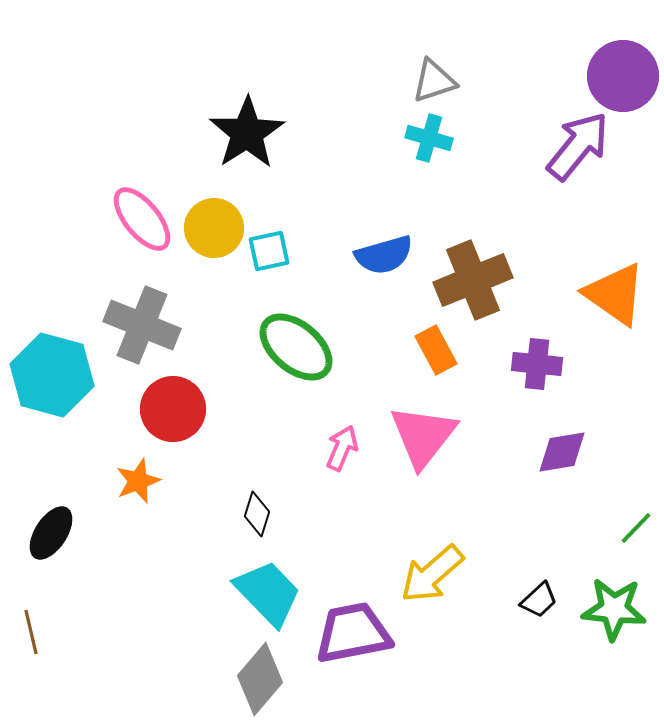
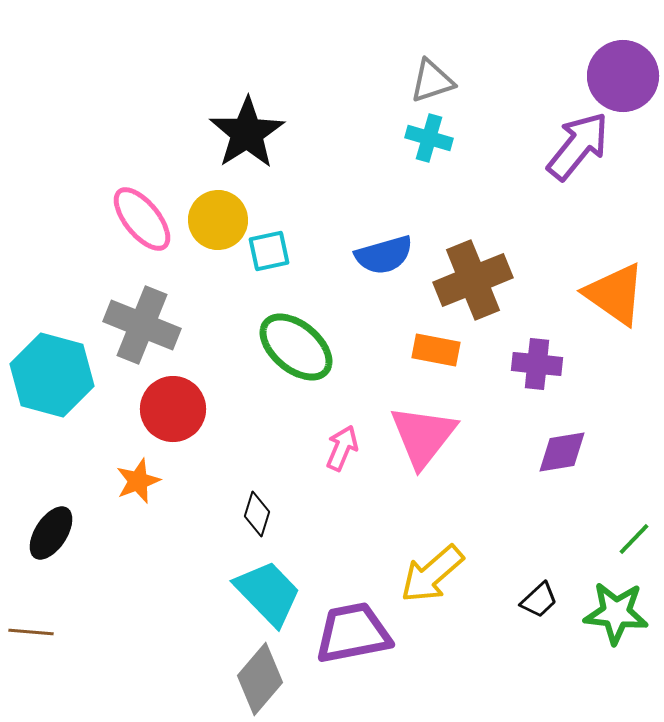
gray triangle: moved 2 px left
yellow circle: moved 4 px right, 8 px up
orange rectangle: rotated 51 degrees counterclockwise
green line: moved 2 px left, 11 px down
green star: moved 2 px right, 4 px down
brown line: rotated 72 degrees counterclockwise
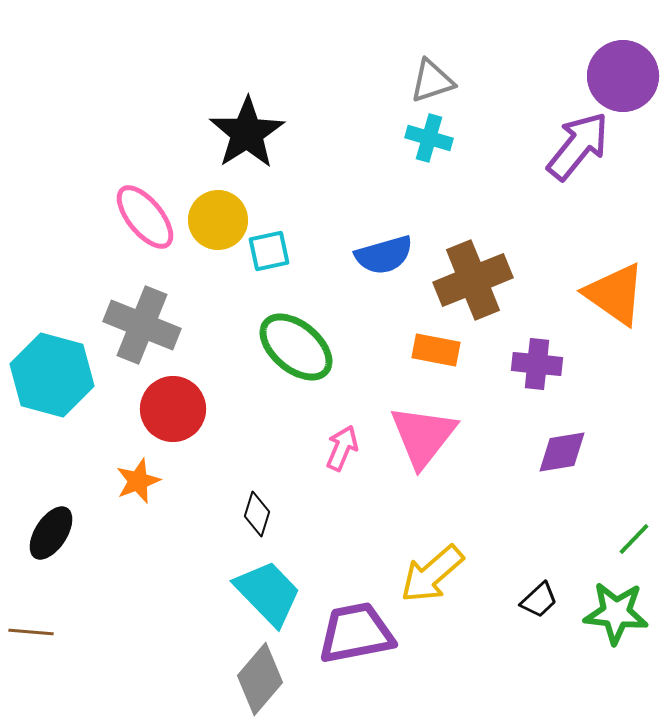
pink ellipse: moved 3 px right, 2 px up
purple trapezoid: moved 3 px right
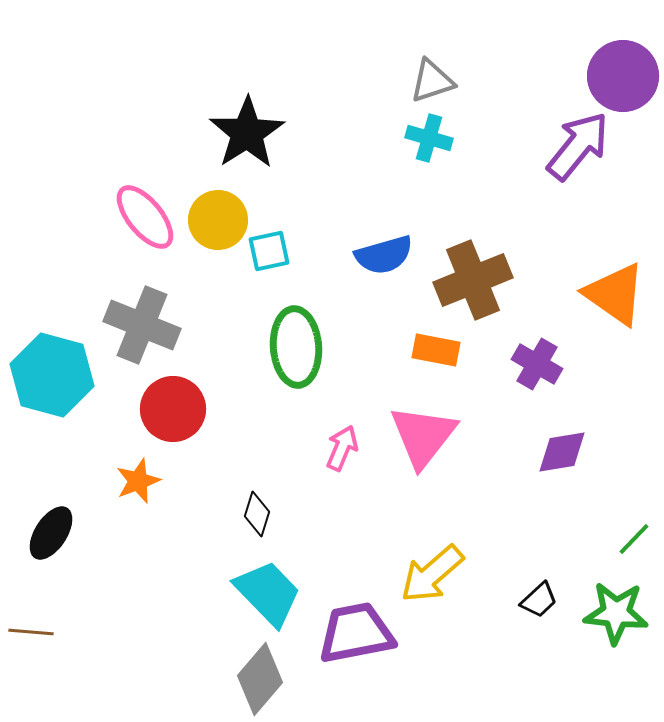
green ellipse: rotated 46 degrees clockwise
purple cross: rotated 24 degrees clockwise
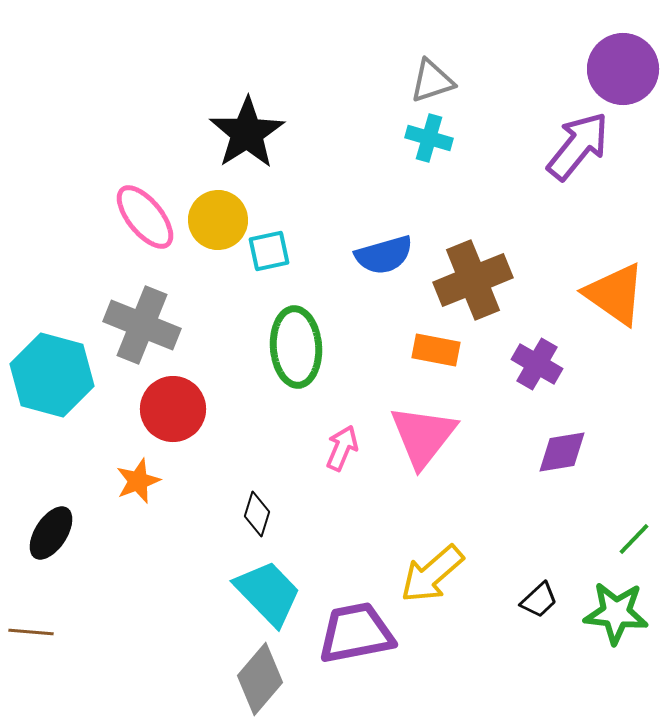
purple circle: moved 7 px up
